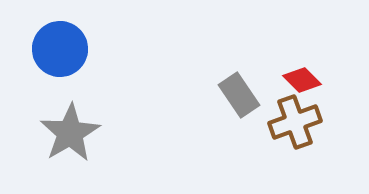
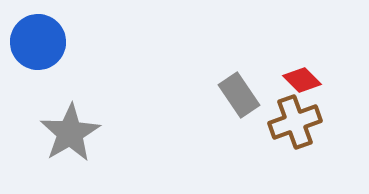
blue circle: moved 22 px left, 7 px up
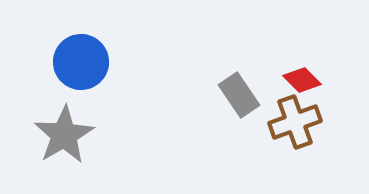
blue circle: moved 43 px right, 20 px down
gray star: moved 6 px left, 2 px down
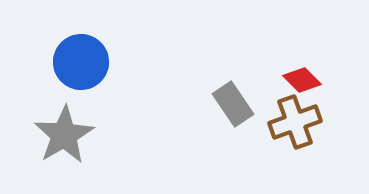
gray rectangle: moved 6 px left, 9 px down
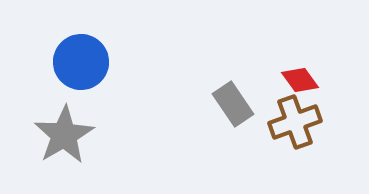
red diamond: moved 2 px left; rotated 9 degrees clockwise
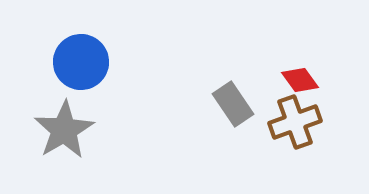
gray star: moved 5 px up
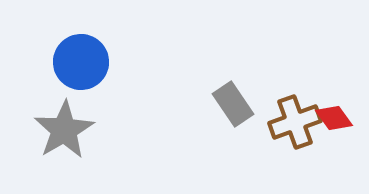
red diamond: moved 34 px right, 38 px down
